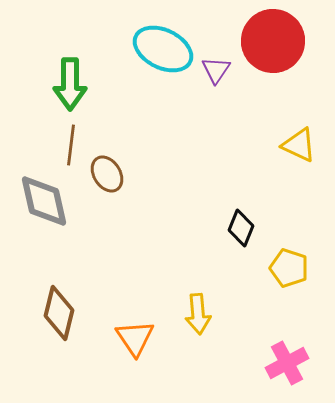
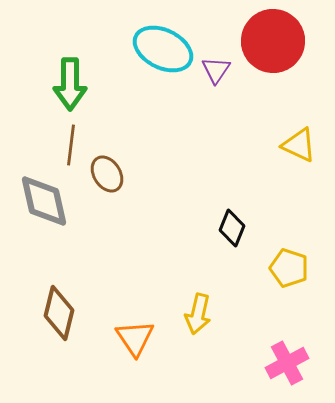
black diamond: moved 9 px left
yellow arrow: rotated 18 degrees clockwise
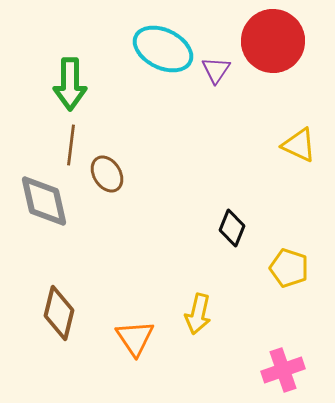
pink cross: moved 4 px left, 7 px down; rotated 9 degrees clockwise
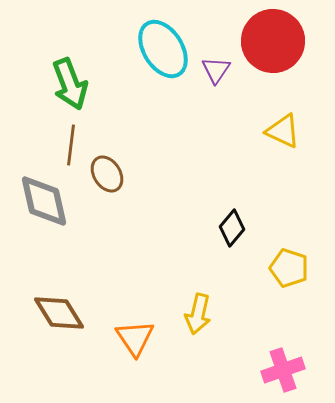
cyan ellipse: rotated 32 degrees clockwise
green arrow: rotated 21 degrees counterclockwise
yellow triangle: moved 16 px left, 14 px up
black diamond: rotated 18 degrees clockwise
brown diamond: rotated 46 degrees counterclockwise
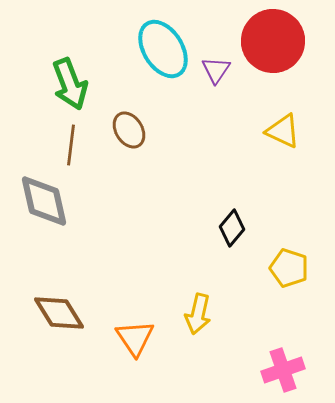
brown ellipse: moved 22 px right, 44 px up
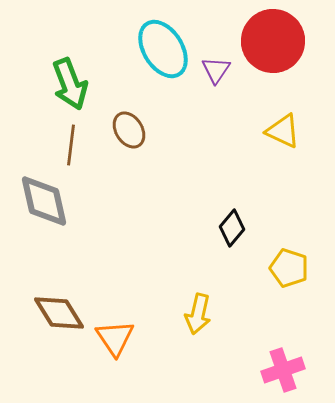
orange triangle: moved 20 px left
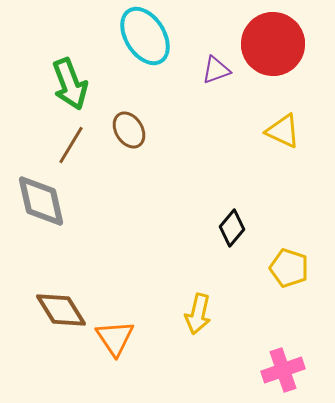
red circle: moved 3 px down
cyan ellipse: moved 18 px left, 13 px up
purple triangle: rotated 36 degrees clockwise
brown line: rotated 24 degrees clockwise
gray diamond: moved 3 px left
brown diamond: moved 2 px right, 3 px up
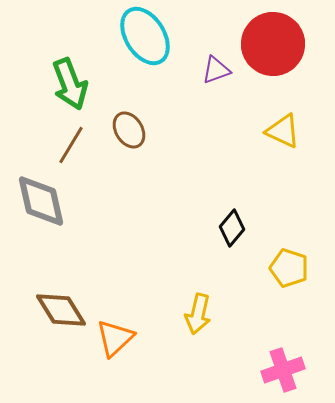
orange triangle: rotated 21 degrees clockwise
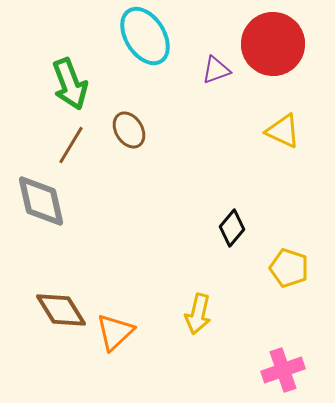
orange triangle: moved 6 px up
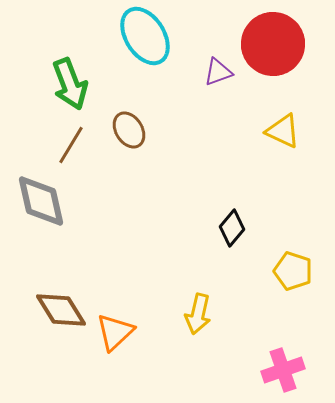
purple triangle: moved 2 px right, 2 px down
yellow pentagon: moved 4 px right, 3 px down
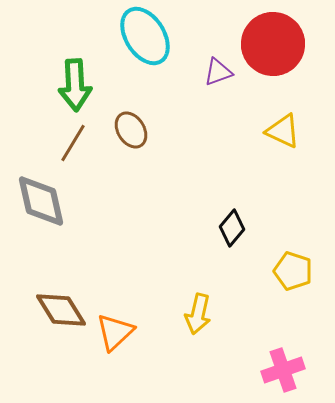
green arrow: moved 5 px right, 1 px down; rotated 18 degrees clockwise
brown ellipse: moved 2 px right
brown line: moved 2 px right, 2 px up
